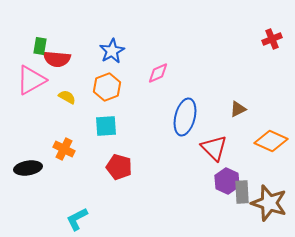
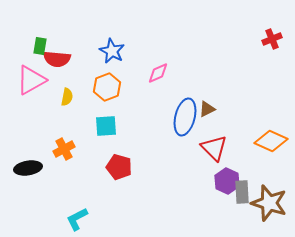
blue star: rotated 15 degrees counterclockwise
yellow semicircle: rotated 72 degrees clockwise
brown triangle: moved 31 px left
orange cross: rotated 35 degrees clockwise
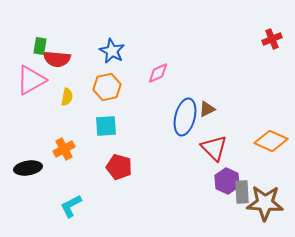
orange hexagon: rotated 8 degrees clockwise
brown star: moved 4 px left; rotated 15 degrees counterclockwise
cyan L-shape: moved 6 px left, 13 px up
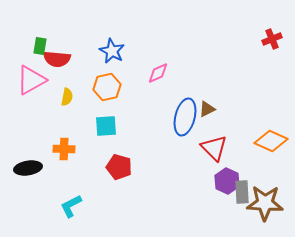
orange cross: rotated 30 degrees clockwise
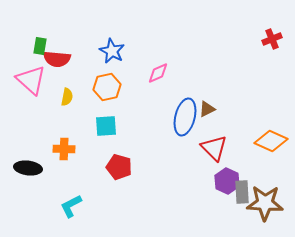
pink triangle: rotated 48 degrees counterclockwise
black ellipse: rotated 16 degrees clockwise
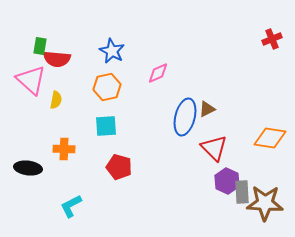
yellow semicircle: moved 11 px left, 3 px down
orange diamond: moved 1 px left, 3 px up; rotated 16 degrees counterclockwise
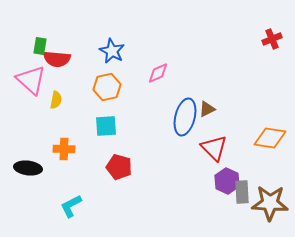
brown star: moved 5 px right
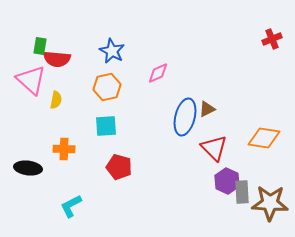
orange diamond: moved 6 px left
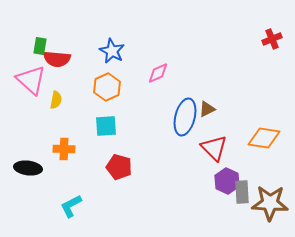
orange hexagon: rotated 12 degrees counterclockwise
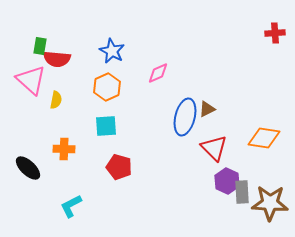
red cross: moved 3 px right, 6 px up; rotated 18 degrees clockwise
black ellipse: rotated 36 degrees clockwise
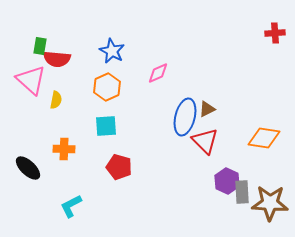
red triangle: moved 9 px left, 7 px up
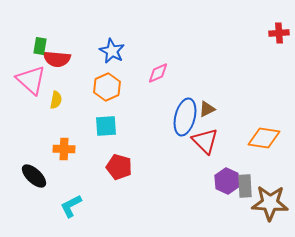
red cross: moved 4 px right
black ellipse: moved 6 px right, 8 px down
gray rectangle: moved 3 px right, 6 px up
